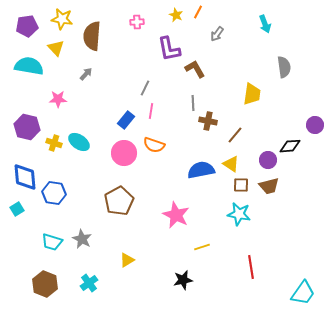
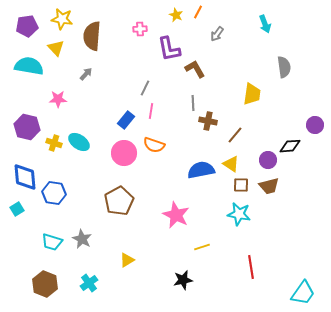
pink cross at (137, 22): moved 3 px right, 7 px down
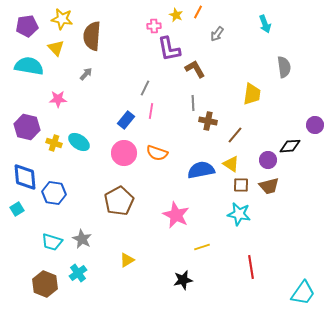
pink cross at (140, 29): moved 14 px right, 3 px up
orange semicircle at (154, 145): moved 3 px right, 8 px down
cyan cross at (89, 283): moved 11 px left, 10 px up
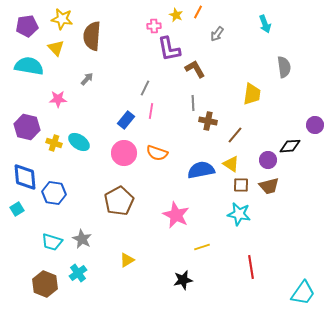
gray arrow at (86, 74): moved 1 px right, 5 px down
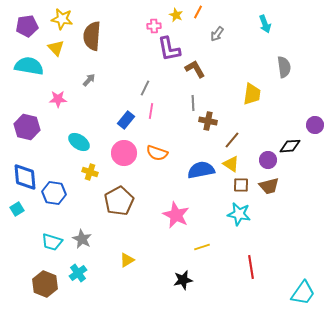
gray arrow at (87, 79): moved 2 px right, 1 px down
brown line at (235, 135): moved 3 px left, 5 px down
yellow cross at (54, 143): moved 36 px right, 29 px down
